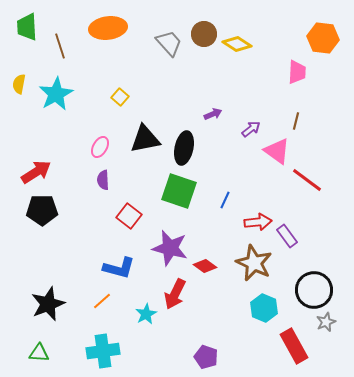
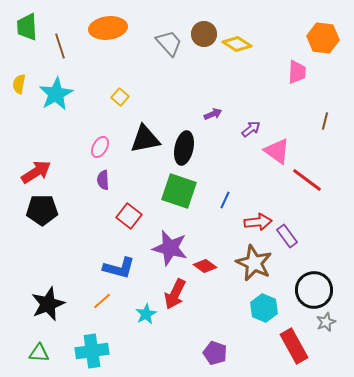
brown line at (296, 121): moved 29 px right
cyan cross at (103, 351): moved 11 px left
purple pentagon at (206, 357): moved 9 px right, 4 px up
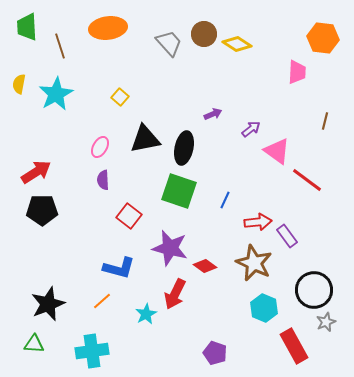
green triangle at (39, 353): moved 5 px left, 9 px up
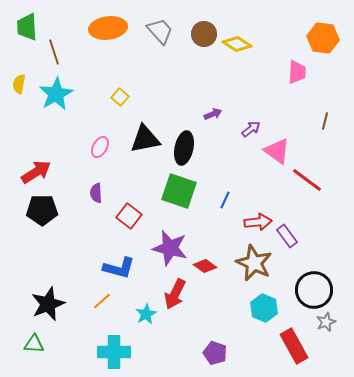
gray trapezoid at (169, 43): moved 9 px left, 12 px up
brown line at (60, 46): moved 6 px left, 6 px down
purple semicircle at (103, 180): moved 7 px left, 13 px down
cyan cross at (92, 351): moved 22 px right, 1 px down; rotated 8 degrees clockwise
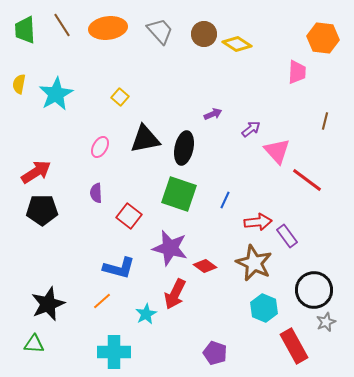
green trapezoid at (27, 27): moved 2 px left, 3 px down
brown line at (54, 52): moved 8 px right, 27 px up; rotated 15 degrees counterclockwise
pink triangle at (277, 151): rotated 12 degrees clockwise
green square at (179, 191): moved 3 px down
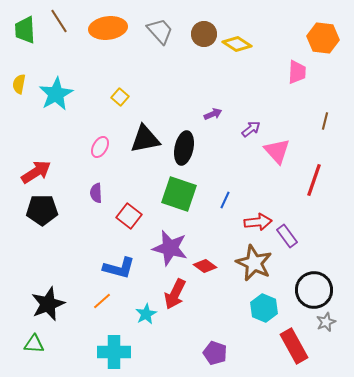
brown line at (62, 25): moved 3 px left, 4 px up
red line at (307, 180): moved 7 px right; rotated 72 degrees clockwise
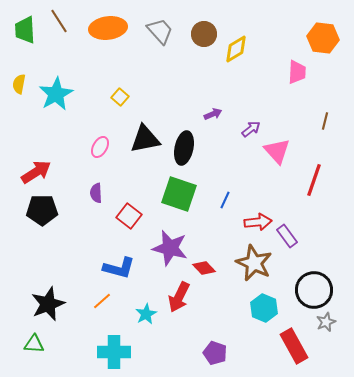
yellow diamond at (237, 44): moved 1 px left, 5 px down; rotated 64 degrees counterclockwise
red diamond at (205, 266): moved 1 px left, 2 px down; rotated 10 degrees clockwise
red arrow at (175, 294): moved 4 px right, 3 px down
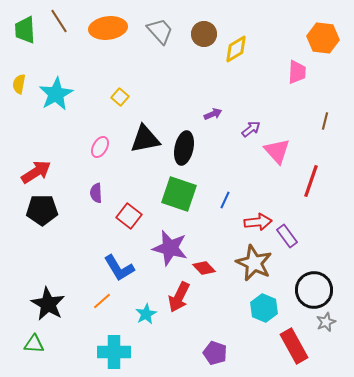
red line at (314, 180): moved 3 px left, 1 px down
blue L-shape at (119, 268): rotated 44 degrees clockwise
black star at (48, 304): rotated 20 degrees counterclockwise
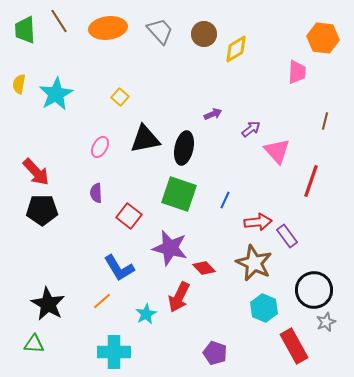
red arrow at (36, 172): rotated 80 degrees clockwise
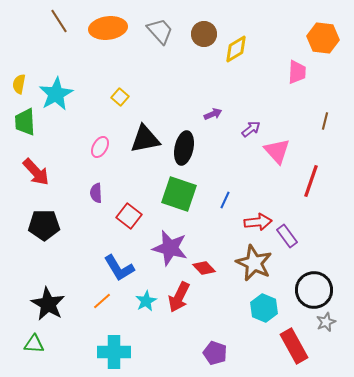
green trapezoid at (25, 30): moved 92 px down
black pentagon at (42, 210): moved 2 px right, 15 px down
cyan star at (146, 314): moved 13 px up
